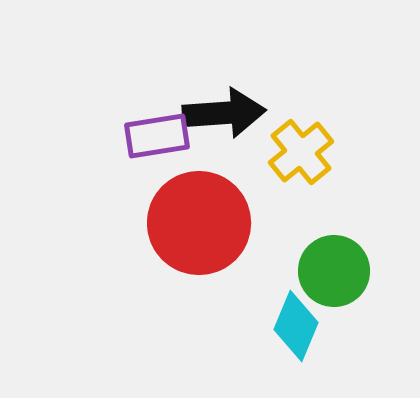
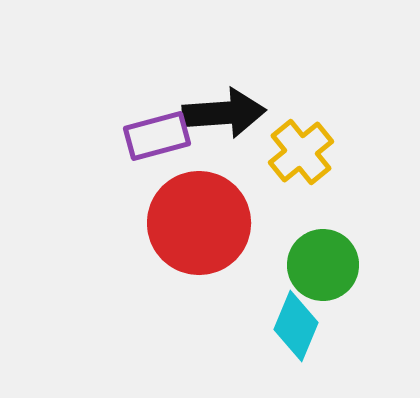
purple rectangle: rotated 6 degrees counterclockwise
green circle: moved 11 px left, 6 px up
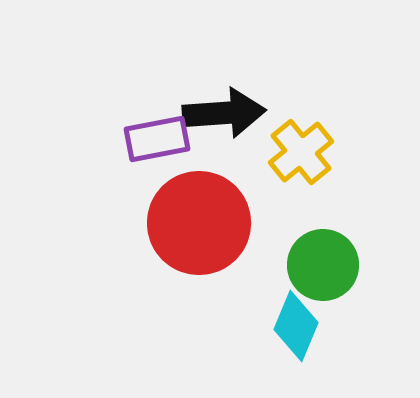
purple rectangle: moved 3 px down; rotated 4 degrees clockwise
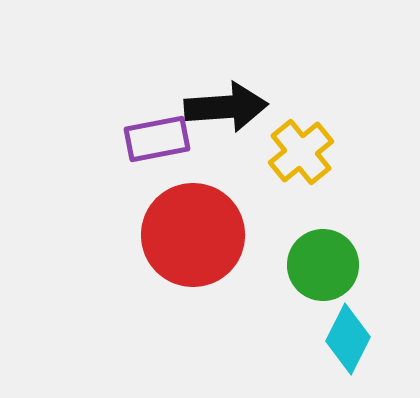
black arrow: moved 2 px right, 6 px up
red circle: moved 6 px left, 12 px down
cyan diamond: moved 52 px right, 13 px down; rotated 4 degrees clockwise
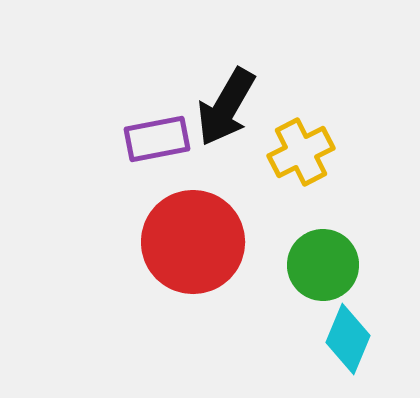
black arrow: rotated 124 degrees clockwise
yellow cross: rotated 12 degrees clockwise
red circle: moved 7 px down
cyan diamond: rotated 4 degrees counterclockwise
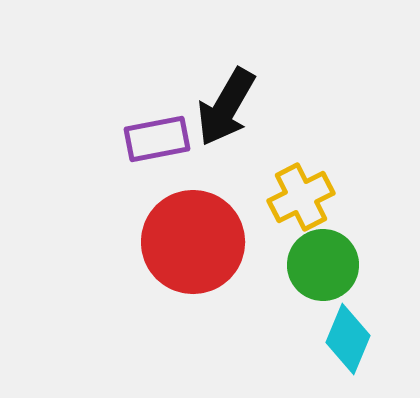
yellow cross: moved 45 px down
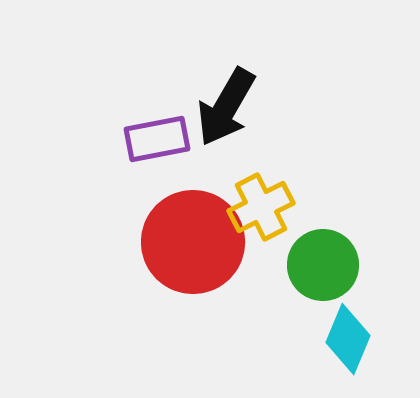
yellow cross: moved 40 px left, 10 px down
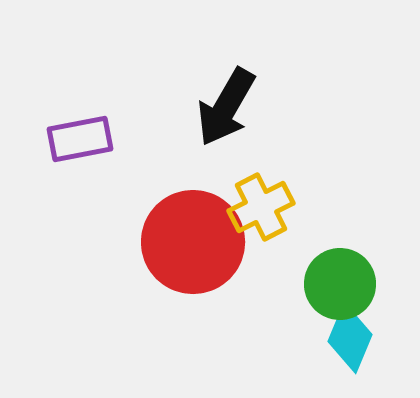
purple rectangle: moved 77 px left
green circle: moved 17 px right, 19 px down
cyan diamond: moved 2 px right, 1 px up
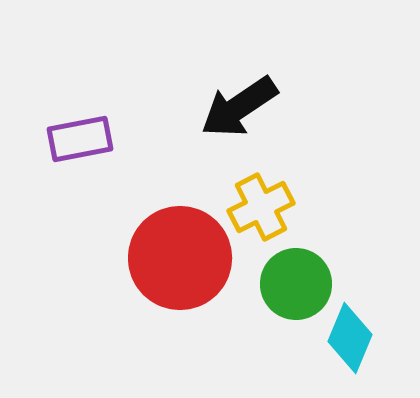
black arrow: moved 13 px right; rotated 26 degrees clockwise
red circle: moved 13 px left, 16 px down
green circle: moved 44 px left
